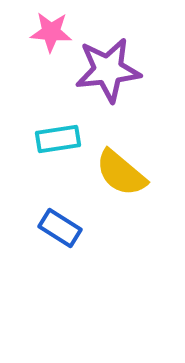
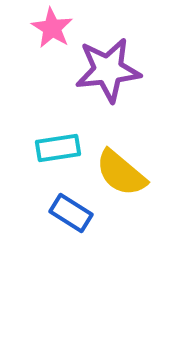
pink star: moved 1 px right, 4 px up; rotated 27 degrees clockwise
cyan rectangle: moved 9 px down
blue rectangle: moved 11 px right, 15 px up
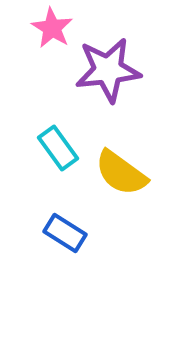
cyan rectangle: rotated 63 degrees clockwise
yellow semicircle: rotated 4 degrees counterclockwise
blue rectangle: moved 6 px left, 20 px down
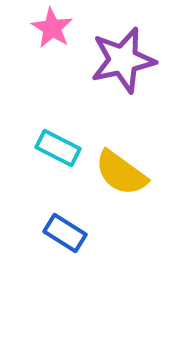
purple star: moved 15 px right, 10 px up; rotated 6 degrees counterclockwise
cyan rectangle: rotated 27 degrees counterclockwise
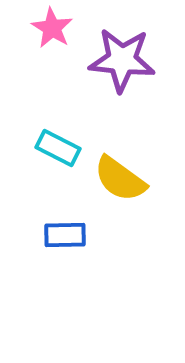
purple star: moved 1 px left; rotated 18 degrees clockwise
yellow semicircle: moved 1 px left, 6 px down
blue rectangle: moved 2 px down; rotated 33 degrees counterclockwise
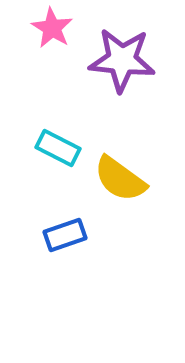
blue rectangle: rotated 18 degrees counterclockwise
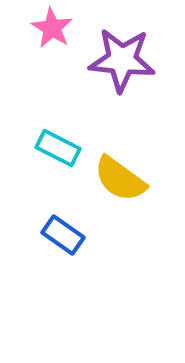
blue rectangle: moved 2 px left; rotated 54 degrees clockwise
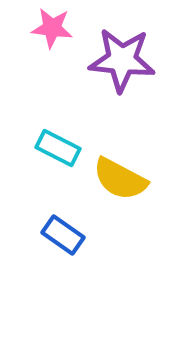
pink star: rotated 24 degrees counterclockwise
yellow semicircle: rotated 8 degrees counterclockwise
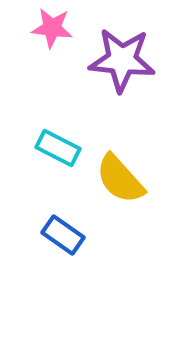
yellow semicircle: rotated 20 degrees clockwise
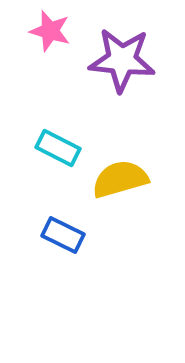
pink star: moved 2 px left, 3 px down; rotated 9 degrees clockwise
yellow semicircle: rotated 116 degrees clockwise
blue rectangle: rotated 9 degrees counterclockwise
